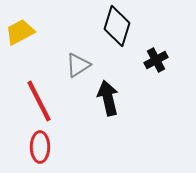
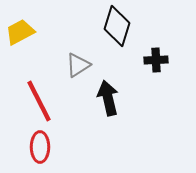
black cross: rotated 25 degrees clockwise
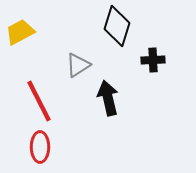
black cross: moved 3 px left
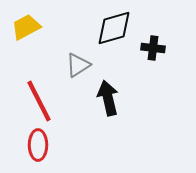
black diamond: moved 3 px left, 2 px down; rotated 57 degrees clockwise
yellow trapezoid: moved 6 px right, 5 px up
black cross: moved 12 px up; rotated 10 degrees clockwise
red ellipse: moved 2 px left, 2 px up
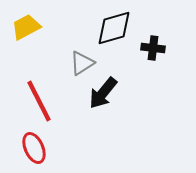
gray triangle: moved 4 px right, 2 px up
black arrow: moved 5 px left, 5 px up; rotated 128 degrees counterclockwise
red ellipse: moved 4 px left, 3 px down; rotated 24 degrees counterclockwise
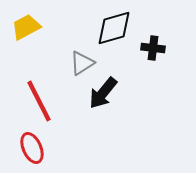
red ellipse: moved 2 px left
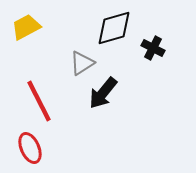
black cross: rotated 20 degrees clockwise
red ellipse: moved 2 px left
